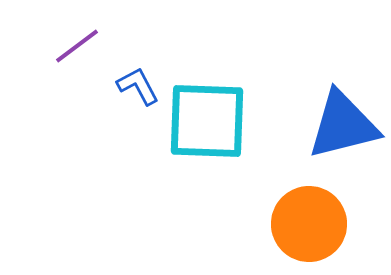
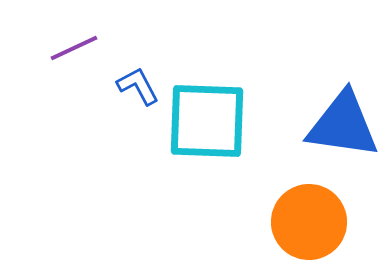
purple line: moved 3 px left, 2 px down; rotated 12 degrees clockwise
blue triangle: rotated 22 degrees clockwise
orange circle: moved 2 px up
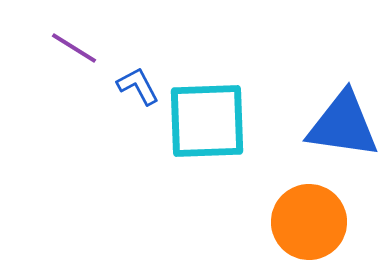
purple line: rotated 57 degrees clockwise
cyan square: rotated 4 degrees counterclockwise
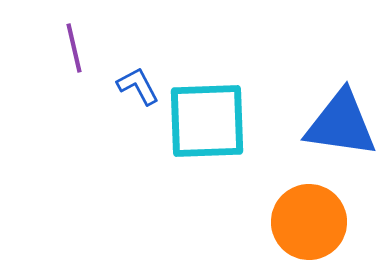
purple line: rotated 45 degrees clockwise
blue triangle: moved 2 px left, 1 px up
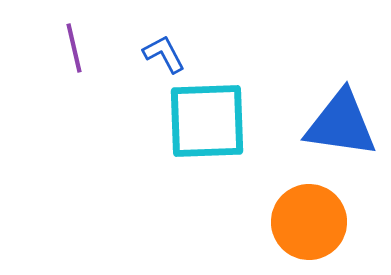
blue L-shape: moved 26 px right, 32 px up
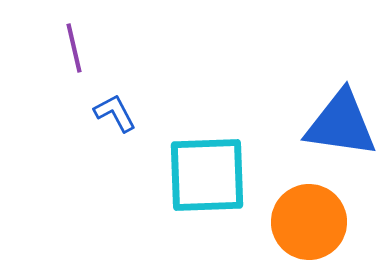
blue L-shape: moved 49 px left, 59 px down
cyan square: moved 54 px down
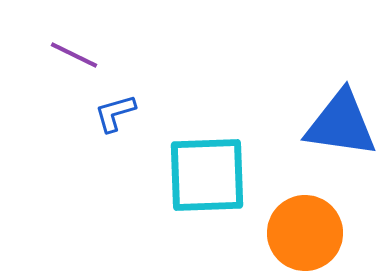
purple line: moved 7 px down; rotated 51 degrees counterclockwise
blue L-shape: rotated 78 degrees counterclockwise
orange circle: moved 4 px left, 11 px down
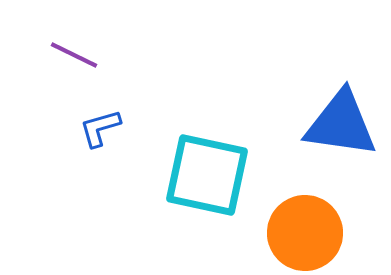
blue L-shape: moved 15 px left, 15 px down
cyan square: rotated 14 degrees clockwise
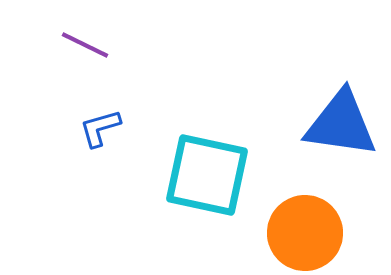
purple line: moved 11 px right, 10 px up
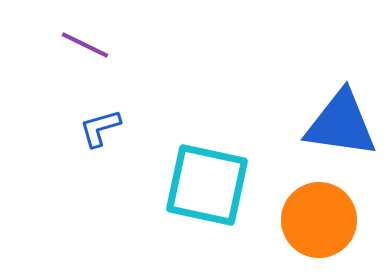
cyan square: moved 10 px down
orange circle: moved 14 px right, 13 px up
